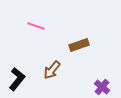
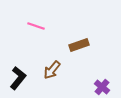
black L-shape: moved 1 px right, 1 px up
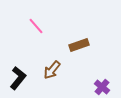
pink line: rotated 30 degrees clockwise
